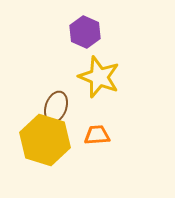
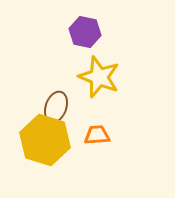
purple hexagon: rotated 12 degrees counterclockwise
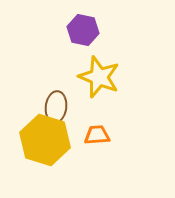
purple hexagon: moved 2 px left, 2 px up
brown ellipse: rotated 12 degrees counterclockwise
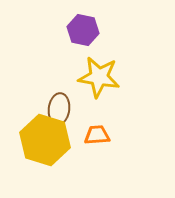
yellow star: rotated 12 degrees counterclockwise
brown ellipse: moved 3 px right, 2 px down
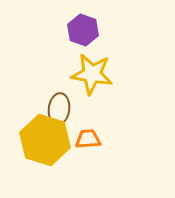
purple hexagon: rotated 8 degrees clockwise
yellow star: moved 7 px left, 3 px up
orange trapezoid: moved 9 px left, 4 px down
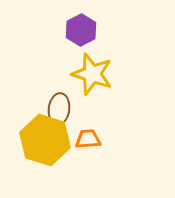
purple hexagon: moved 2 px left; rotated 12 degrees clockwise
yellow star: rotated 9 degrees clockwise
